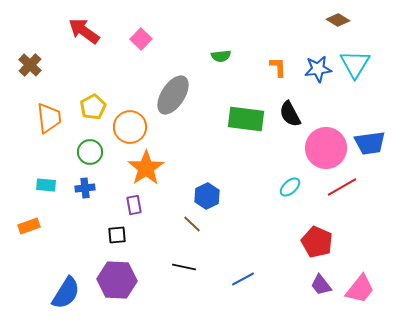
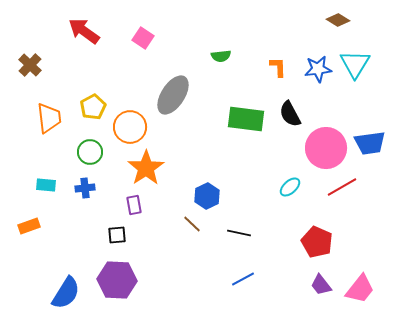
pink square: moved 2 px right, 1 px up; rotated 10 degrees counterclockwise
black line: moved 55 px right, 34 px up
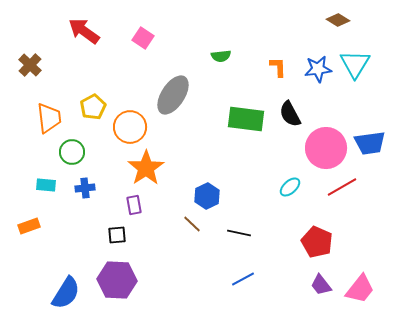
green circle: moved 18 px left
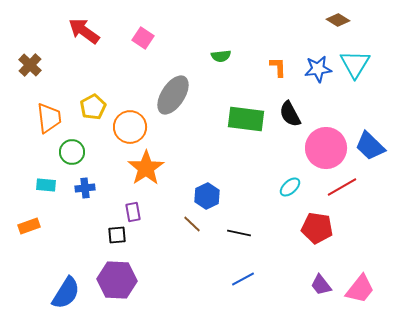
blue trapezoid: moved 3 px down; rotated 52 degrees clockwise
purple rectangle: moved 1 px left, 7 px down
red pentagon: moved 14 px up; rotated 16 degrees counterclockwise
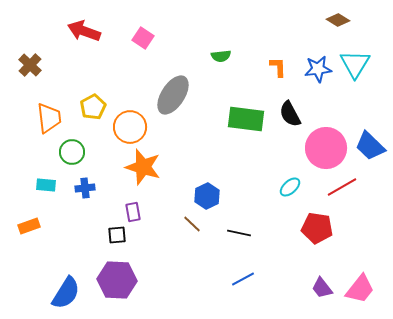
red arrow: rotated 16 degrees counterclockwise
orange star: moved 3 px left, 1 px up; rotated 21 degrees counterclockwise
purple trapezoid: moved 1 px right, 3 px down
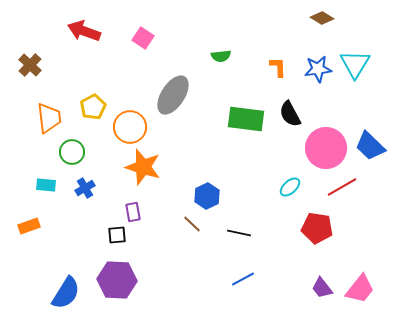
brown diamond: moved 16 px left, 2 px up
blue cross: rotated 24 degrees counterclockwise
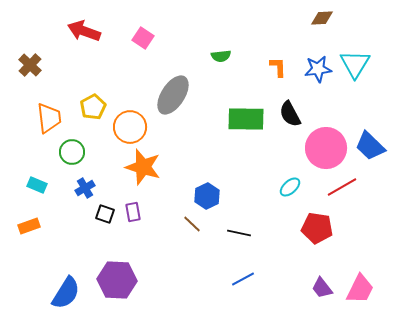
brown diamond: rotated 35 degrees counterclockwise
green rectangle: rotated 6 degrees counterclockwise
cyan rectangle: moved 9 px left; rotated 18 degrees clockwise
black square: moved 12 px left, 21 px up; rotated 24 degrees clockwise
pink trapezoid: rotated 12 degrees counterclockwise
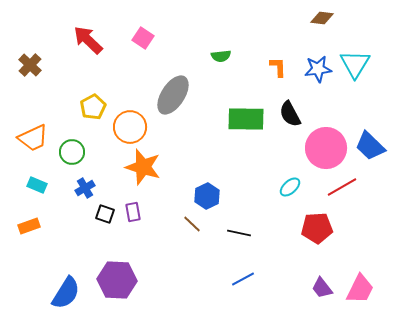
brown diamond: rotated 10 degrees clockwise
red arrow: moved 4 px right, 9 px down; rotated 24 degrees clockwise
orange trapezoid: moved 16 px left, 20 px down; rotated 72 degrees clockwise
red pentagon: rotated 12 degrees counterclockwise
